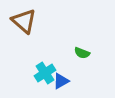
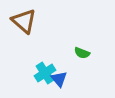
blue triangle: moved 2 px left, 2 px up; rotated 42 degrees counterclockwise
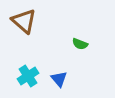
green semicircle: moved 2 px left, 9 px up
cyan cross: moved 17 px left, 3 px down
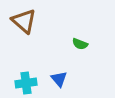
cyan cross: moved 2 px left, 7 px down; rotated 25 degrees clockwise
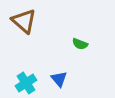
cyan cross: rotated 25 degrees counterclockwise
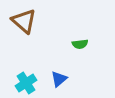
green semicircle: rotated 28 degrees counterclockwise
blue triangle: rotated 30 degrees clockwise
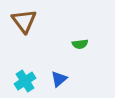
brown triangle: rotated 12 degrees clockwise
cyan cross: moved 1 px left, 2 px up
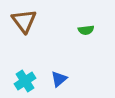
green semicircle: moved 6 px right, 14 px up
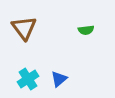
brown triangle: moved 7 px down
cyan cross: moved 3 px right, 2 px up
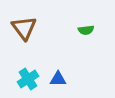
blue triangle: moved 1 px left; rotated 42 degrees clockwise
